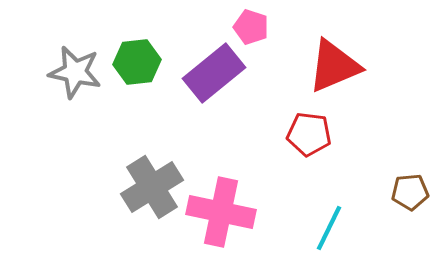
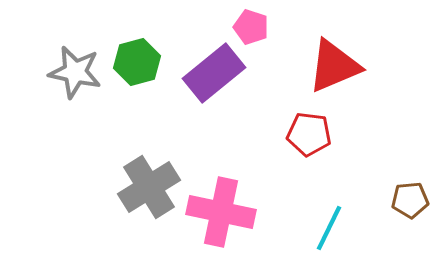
green hexagon: rotated 9 degrees counterclockwise
gray cross: moved 3 px left
brown pentagon: moved 8 px down
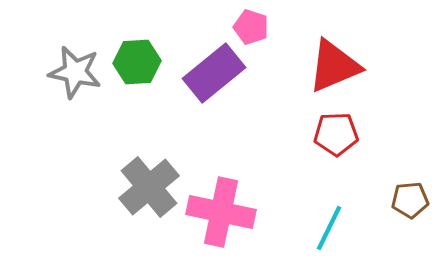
green hexagon: rotated 12 degrees clockwise
red pentagon: moved 27 px right; rotated 9 degrees counterclockwise
gray cross: rotated 8 degrees counterclockwise
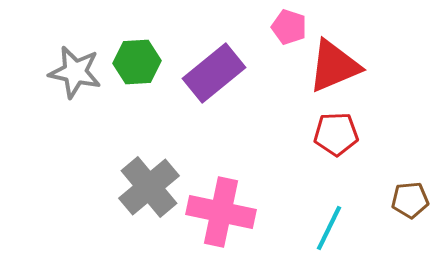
pink pentagon: moved 38 px right
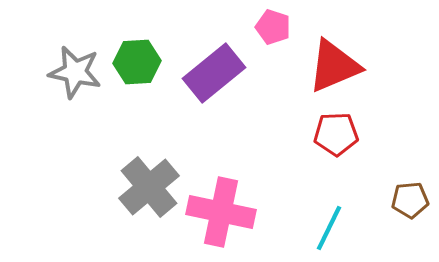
pink pentagon: moved 16 px left
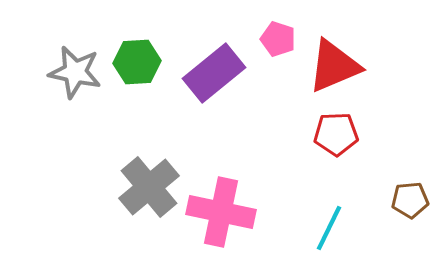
pink pentagon: moved 5 px right, 12 px down
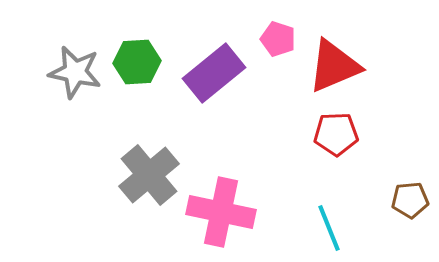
gray cross: moved 12 px up
cyan line: rotated 48 degrees counterclockwise
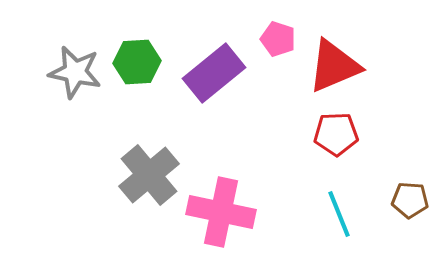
brown pentagon: rotated 9 degrees clockwise
cyan line: moved 10 px right, 14 px up
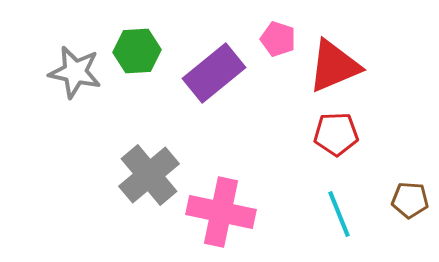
green hexagon: moved 11 px up
